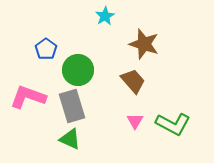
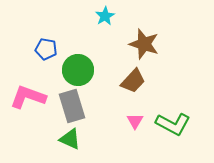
blue pentagon: rotated 25 degrees counterclockwise
brown trapezoid: rotated 84 degrees clockwise
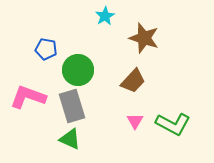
brown star: moved 6 px up
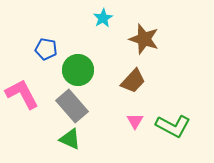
cyan star: moved 2 px left, 2 px down
brown star: moved 1 px down
pink L-shape: moved 6 px left, 3 px up; rotated 42 degrees clockwise
gray rectangle: rotated 24 degrees counterclockwise
green L-shape: moved 2 px down
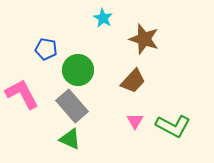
cyan star: rotated 12 degrees counterclockwise
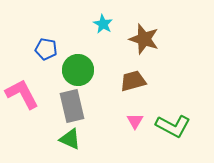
cyan star: moved 6 px down
brown trapezoid: rotated 148 degrees counterclockwise
gray rectangle: rotated 28 degrees clockwise
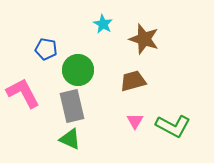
pink L-shape: moved 1 px right, 1 px up
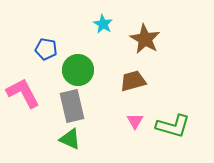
brown star: moved 1 px right; rotated 12 degrees clockwise
green L-shape: rotated 12 degrees counterclockwise
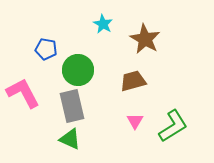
green L-shape: rotated 48 degrees counterclockwise
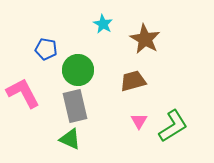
gray rectangle: moved 3 px right
pink triangle: moved 4 px right
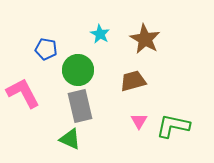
cyan star: moved 3 px left, 10 px down
gray rectangle: moved 5 px right
green L-shape: rotated 136 degrees counterclockwise
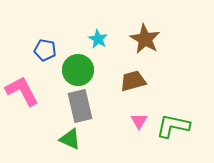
cyan star: moved 2 px left, 5 px down
blue pentagon: moved 1 px left, 1 px down
pink L-shape: moved 1 px left, 2 px up
